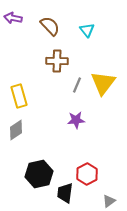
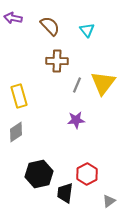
gray diamond: moved 2 px down
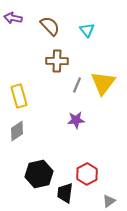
gray diamond: moved 1 px right, 1 px up
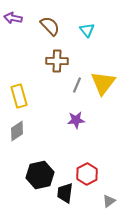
black hexagon: moved 1 px right, 1 px down
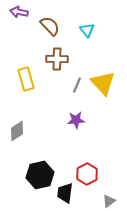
purple arrow: moved 6 px right, 6 px up
brown cross: moved 2 px up
yellow triangle: rotated 20 degrees counterclockwise
yellow rectangle: moved 7 px right, 17 px up
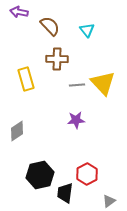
gray line: rotated 63 degrees clockwise
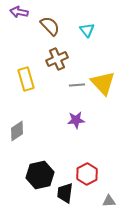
brown cross: rotated 25 degrees counterclockwise
gray triangle: rotated 32 degrees clockwise
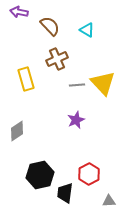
cyan triangle: rotated 21 degrees counterclockwise
purple star: rotated 18 degrees counterclockwise
red hexagon: moved 2 px right
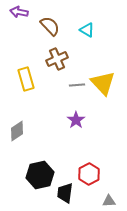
purple star: rotated 12 degrees counterclockwise
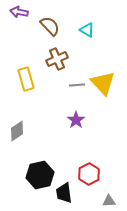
black trapezoid: moved 1 px left; rotated 15 degrees counterclockwise
